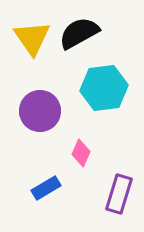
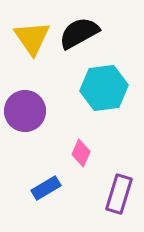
purple circle: moved 15 px left
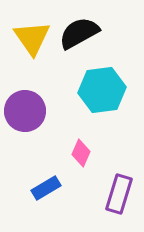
cyan hexagon: moved 2 px left, 2 px down
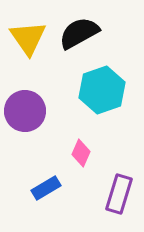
yellow triangle: moved 4 px left
cyan hexagon: rotated 12 degrees counterclockwise
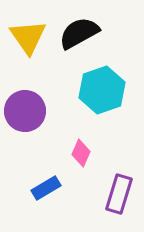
yellow triangle: moved 1 px up
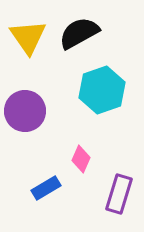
pink diamond: moved 6 px down
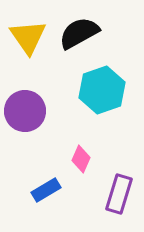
blue rectangle: moved 2 px down
